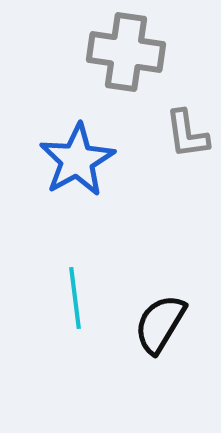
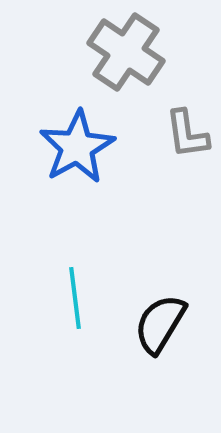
gray cross: rotated 26 degrees clockwise
blue star: moved 13 px up
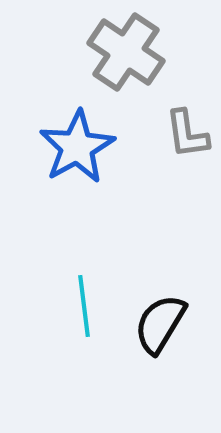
cyan line: moved 9 px right, 8 px down
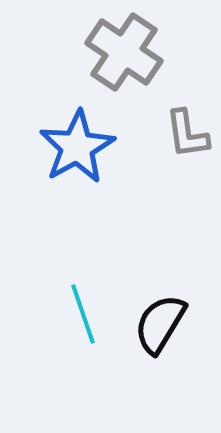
gray cross: moved 2 px left
cyan line: moved 1 px left, 8 px down; rotated 12 degrees counterclockwise
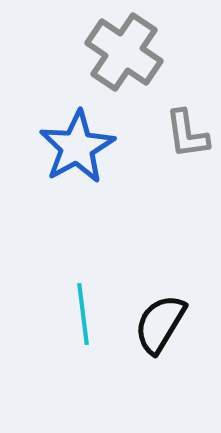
cyan line: rotated 12 degrees clockwise
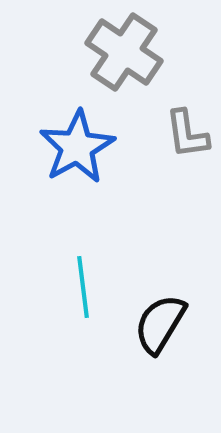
cyan line: moved 27 px up
